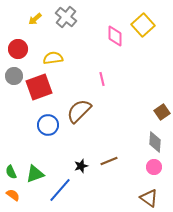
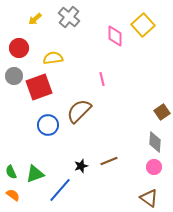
gray cross: moved 3 px right
red circle: moved 1 px right, 1 px up
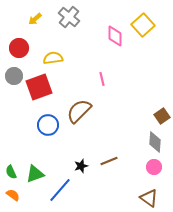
brown square: moved 4 px down
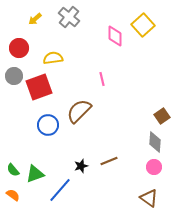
green semicircle: moved 2 px right, 2 px up; rotated 16 degrees counterclockwise
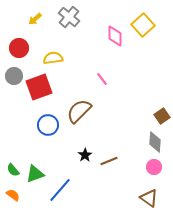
pink line: rotated 24 degrees counterclockwise
black star: moved 4 px right, 11 px up; rotated 16 degrees counterclockwise
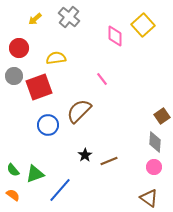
yellow semicircle: moved 3 px right
